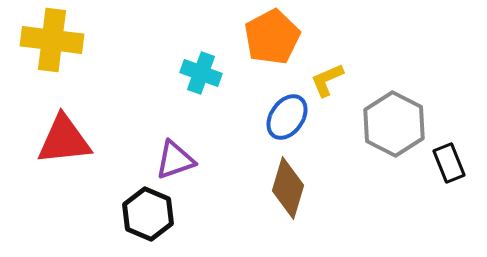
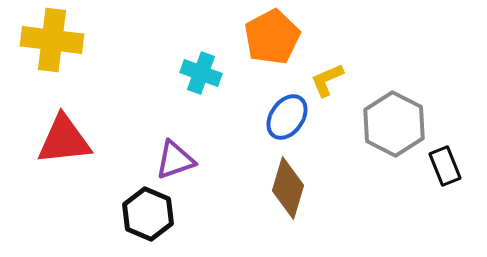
black rectangle: moved 4 px left, 3 px down
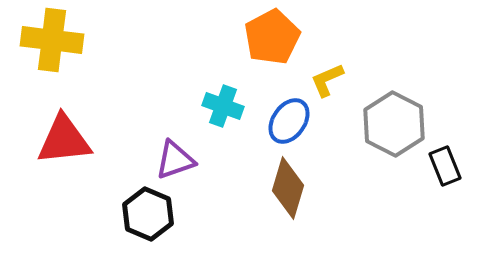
cyan cross: moved 22 px right, 33 px down
blue ellipse: moved 2 px right, 4 px down
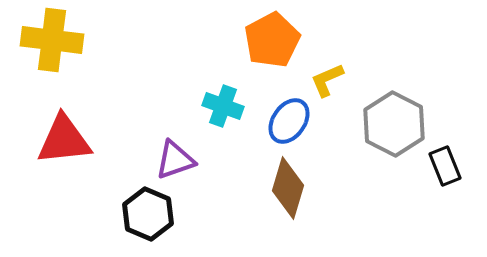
orange pentagon: moved 3 px down
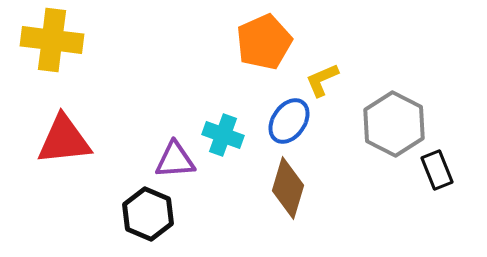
orange pentagon: moved 8 px left, 2 px down; rotated 4 degrees clockwise
yellow L-shape: moved 5 px left
cyan cross: moved 29 px down
purple triangle: rotated 15 degrees clockwise
black rectangle: moved 8 px left, 4 px down
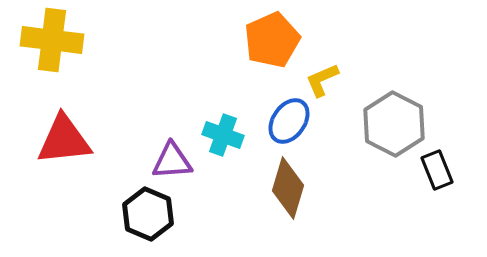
orange pentagon: moved 8 px right, 2 px up
purple triangle: moved 3 px left, 1 px down
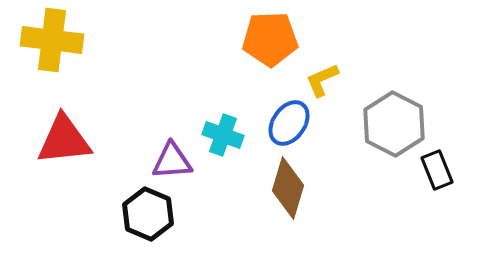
orange pentagon: moved 2 px left, 1 px up; rotated 22 degrees clockwise
blue ellipse: moved 2 px down
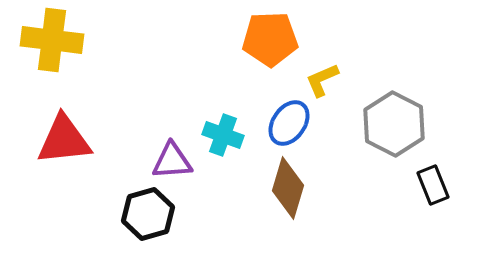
black rectangle: moved 4 px left, 15 px down
black hexagon: rotated 21 degrees clockwise
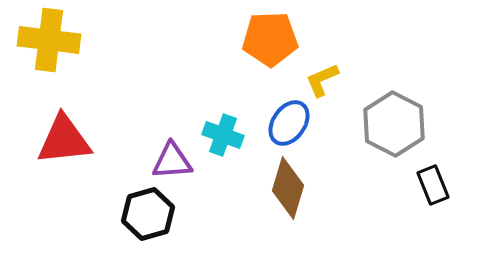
yellow cross: moved 3 px left
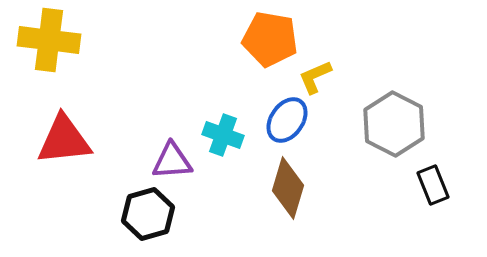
orange pentagon: rotated 12 degrees clockwise
yellow L-shape: moved 7 px left, 3 px up
blue ellipse: moved 2 px left, 3 px up
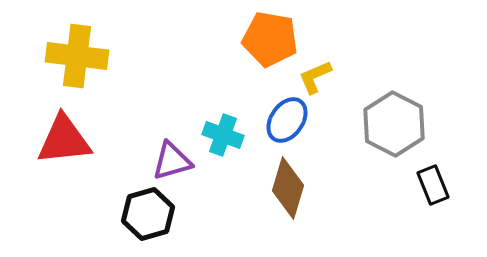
yellow cross: moved 28 px right, 16 px down
purple triangle: rotated 12 degrees counterclockwise
